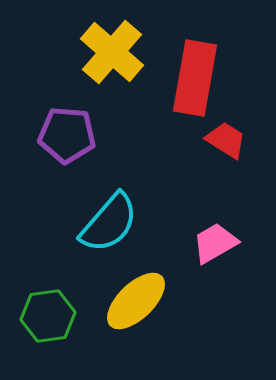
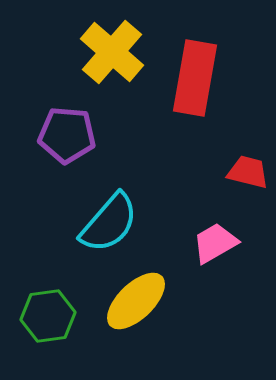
red trapezoid: moved 22 px right, 32 px down; rotated 18 degrees counterclockwise
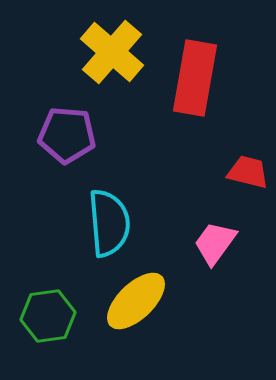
cyan semicircle: rotated 46 degrees counterclockwise
pink trapezoid: rotated 24 degrees counterclockwise
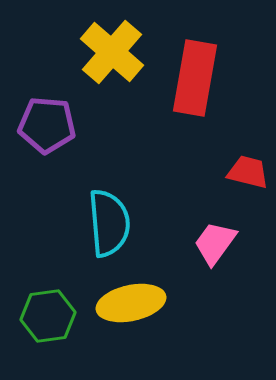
purple pentagon: moved 20 px left, 10 px up
yellow ellipse: moved 5 px left, 2 px down; rotated 32 degrees clockwise
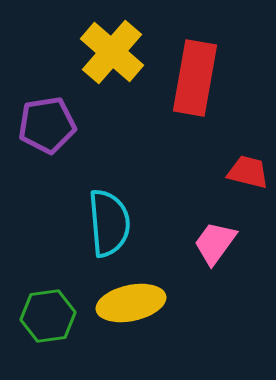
purple pentagon: rotated 14 degrees counterclockwise
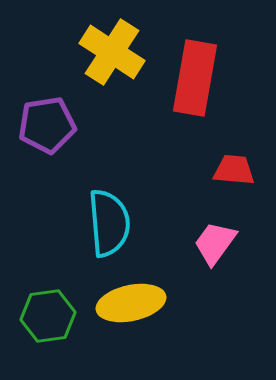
yellow cross: rotated 8 degrees counterclockwise
red trapezoid: moved 14 px left, 2 px up; rotated 9 degrees counterclockwise
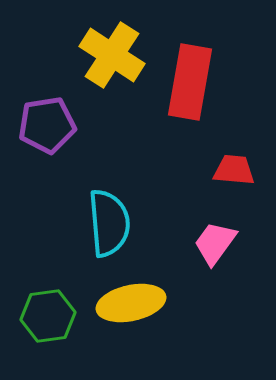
yellow cross: moved 3 px down
red rectangle: moved 5 px left, 4 px down
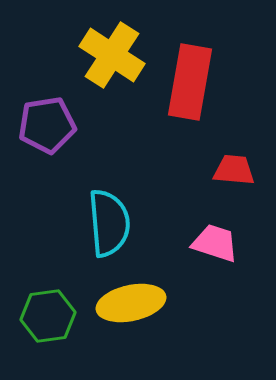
pink trapezoid: rotated 72 degrees clockwise
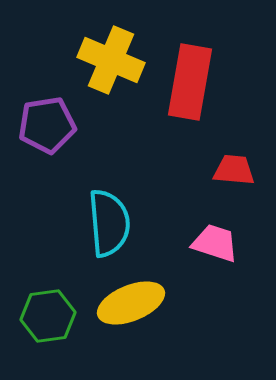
yellow cross: moved 1 px left, 5 px down; rotated 10 degrees counterclockwise
yellow ellipse: rotated 10 degrees counterclockwise
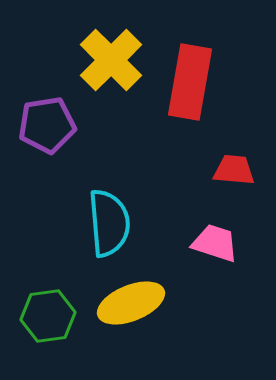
yellow cross: rotated 22 degrees clockwise
